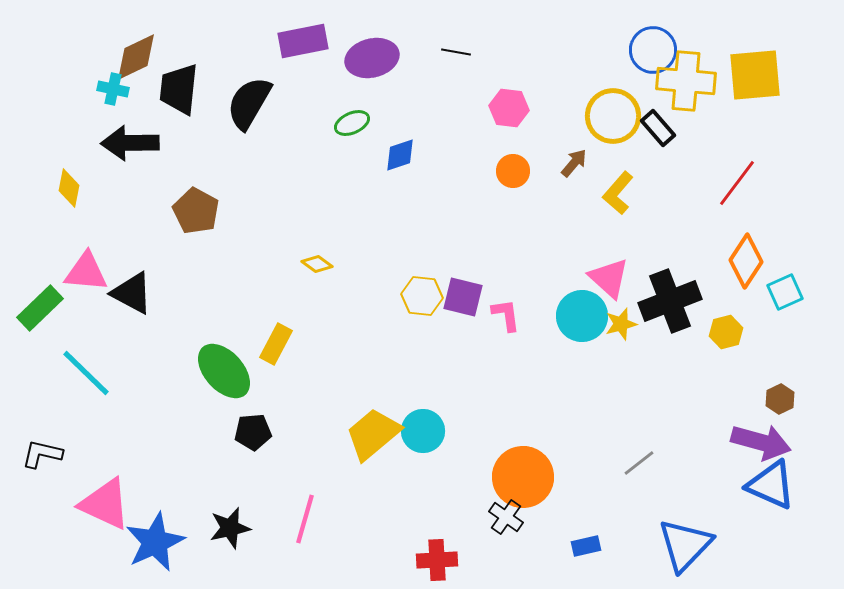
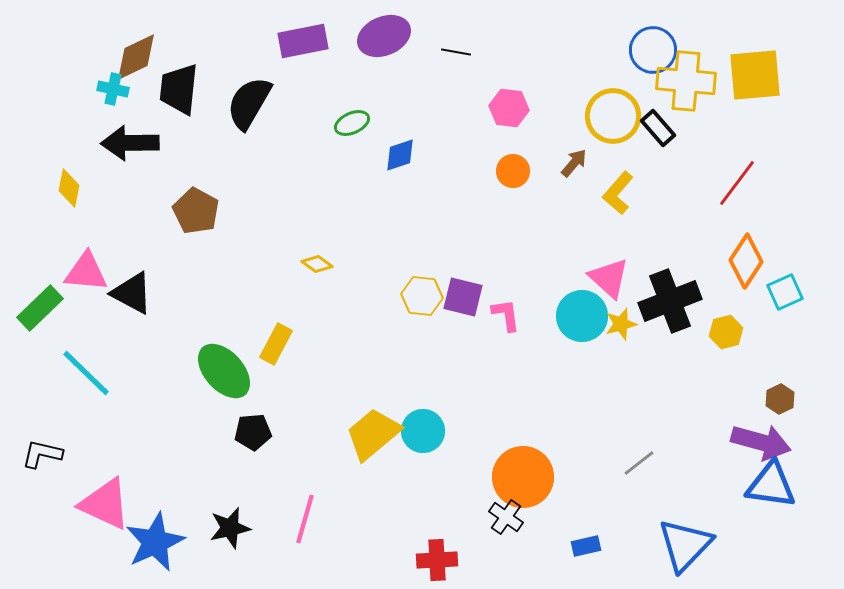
purple ellipse at (372, 58): moved 12 px right, 22 px up; rotated 9 degrees counterclockwise
blue triangle at (771, 485): rotated 16 degrees counterclockwise
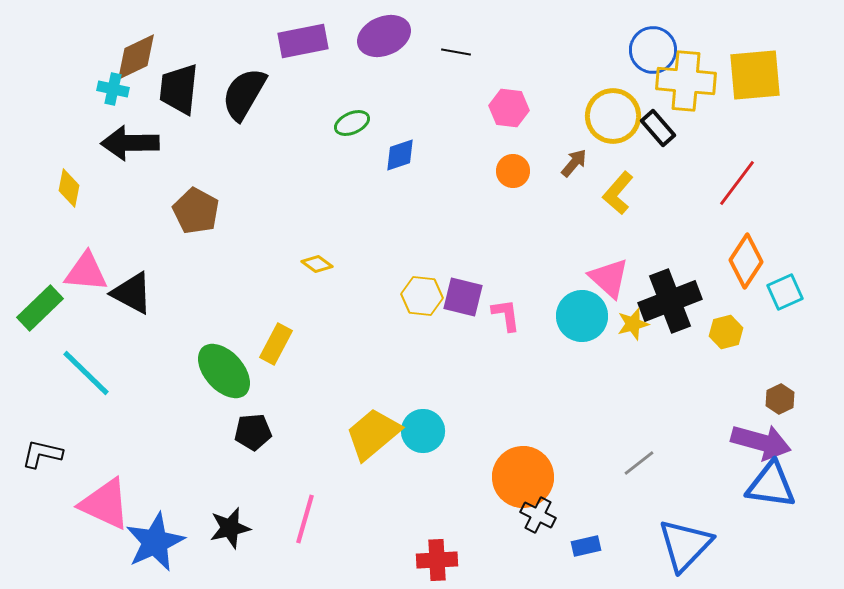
black semicircle at (249, 103): moved 5 px left, 9 px up
yellow star at (621, 324): moved 12 px right
black cross at (506, 517): moved 32 px right, 2 px up; rotated 8 degrees counterclockwise
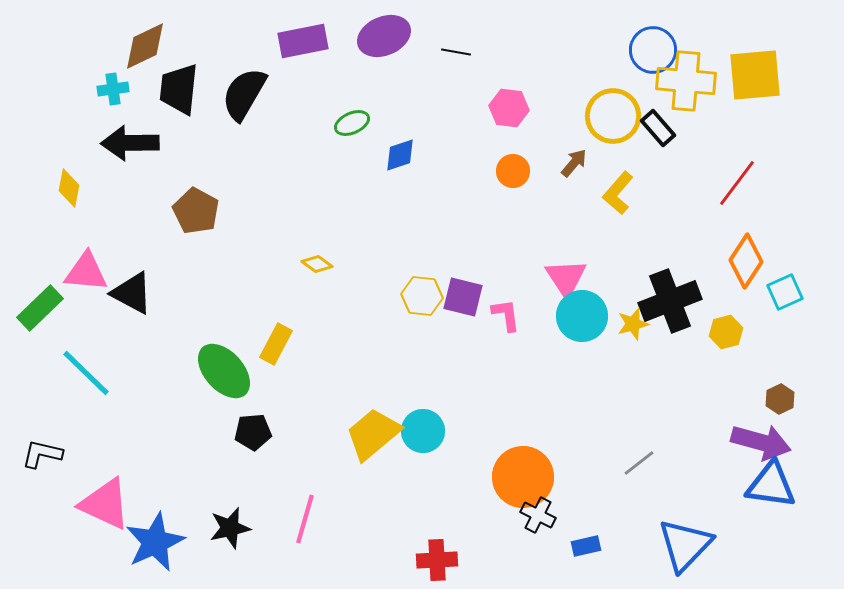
brown diamond at (136, 57): moved 9 px right, 11 px up
cyan cross at (113, 89): rotated 20 degrees counterclockwise
pink triangle at (609, 278): moved 43 px left; rotated 15 degrees clockwise
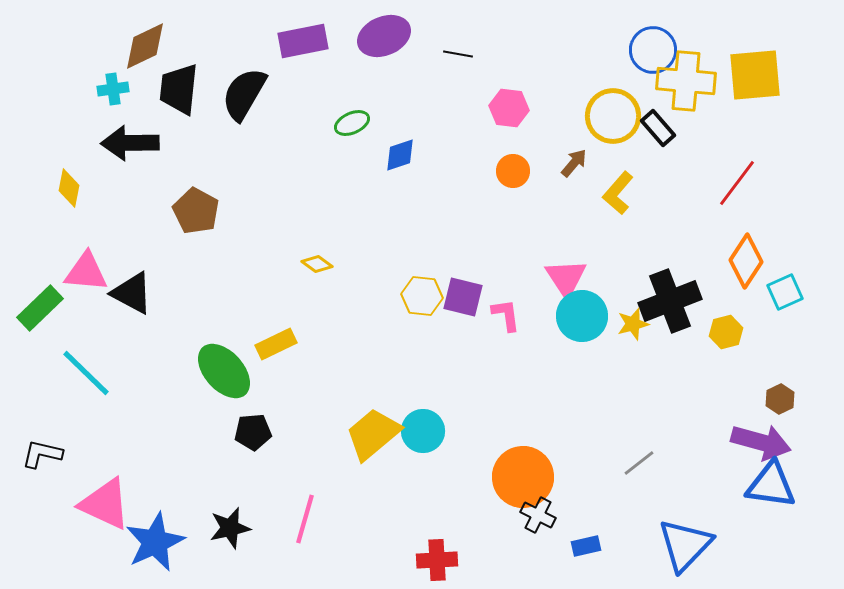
black line at (456, 52): moved 2 px right, 2 px down
yellow rectangle at (276, 344): rotated 36 degrees clockwise
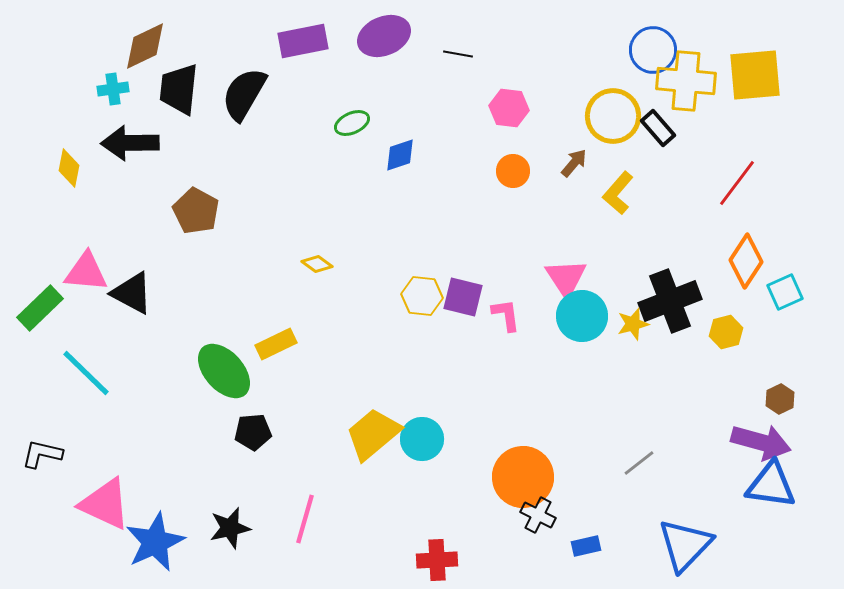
yellow diamond at (69, 188): moved 20 px up
cyan circle at (423, 431): moved 1 px left, 8 px down
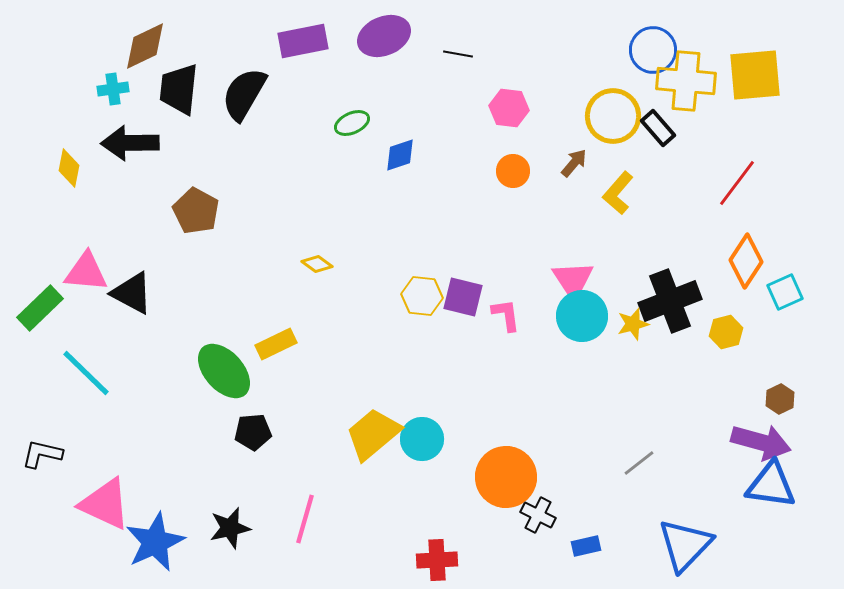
pink triangle at (566, 278): moved 7 px right, 2 px down
orange circle at (523, 477): moved 17 px left
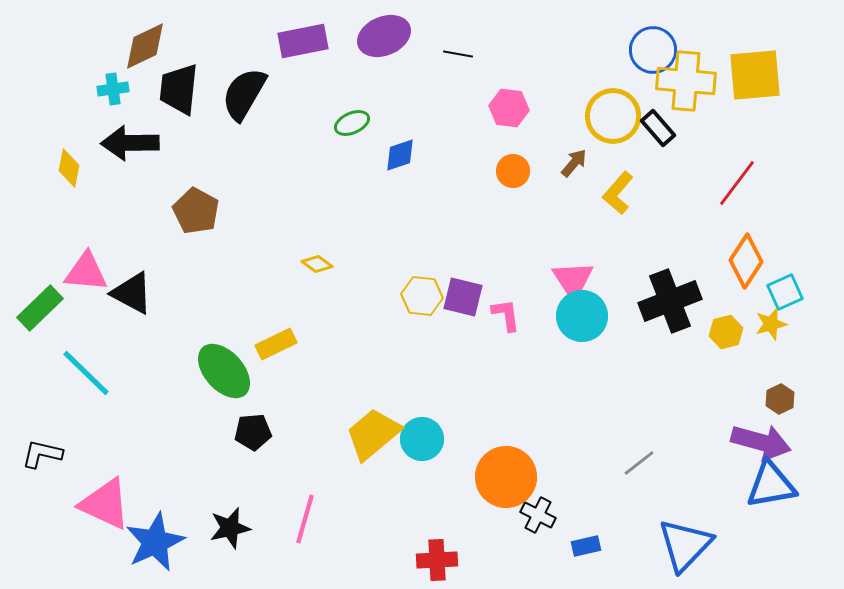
yellow star at (633, 324): moved 138 px right
blue triangle at (771, 485): rotated 18 degrees counterclockwise
